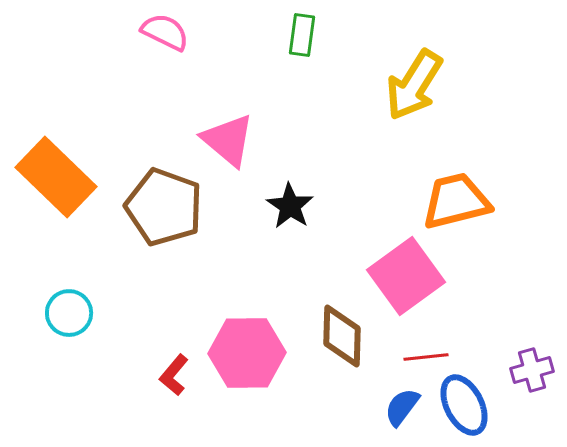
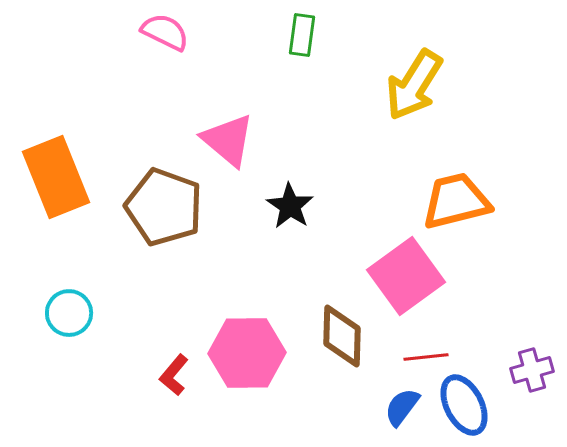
orange rectangle: rotated 24 degrees clockwise
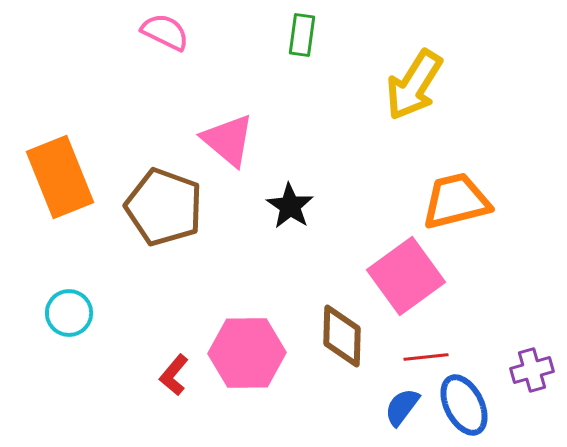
orange rectangle: moved 4 px right
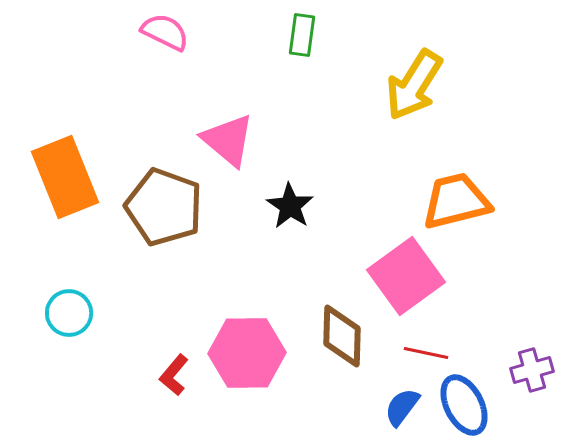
orange rectangle: moved 5 px right
red line: moved 4 px up; rotated 18 degrees clockwise
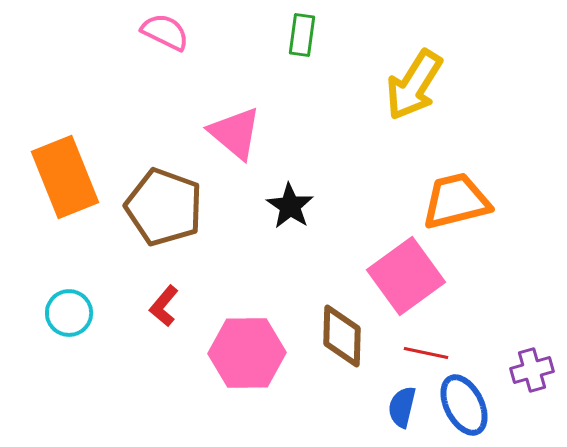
pink triangle: moved 7 px right, 7 px up
red L-shape: moved 10 px left, 69 px up
blue semicircle: rotated 24 degrees counterclockwise
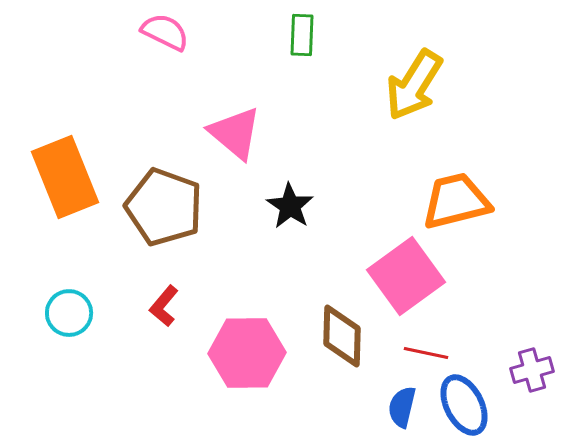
green rectangle: rotated 6 degrees counterclockwise
